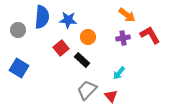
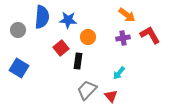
black rectangle: moved 4 px left, 1 px down; rotated 56 degrees clockwise
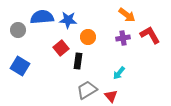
blue semicircle: rotated 100 degrees counterclockwise
blue square: moved 1 px right, 2 px up
gray trapezoid: rotated 15 degrees clockwise
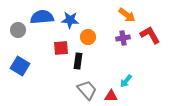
blue star: moved 2 px right
red square: rotated 35 degrees clockwise
cyan arrow: moved 7 px right, 8 px down
gray trapezoid: rotated 80 degrees clockwise
red triangle: rotated 48 degrees counterclockwise
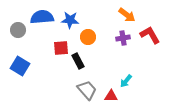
black rectangle: rotated 35 degrees counterclockwise
